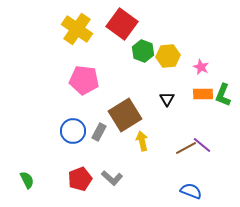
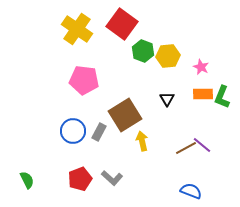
green L-shape: moved 1 px left, 2 px down
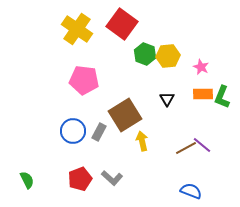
green hexagon: moved 2 px right, 3 px down
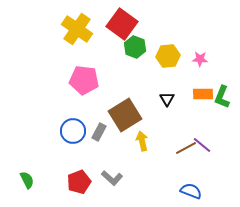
green hexagon: moved 10 px left, 7 px up
pink star: moved 1 px left, 8 px up; rotated 21 degrees counterclockwise
red pentagon: moved 1 px left, 3 px down
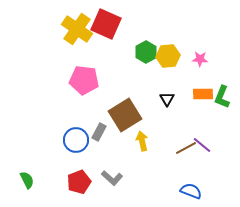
red square: moved 16 px left; rotated 12 degrees counterclockwise
green hexagon: moved 11 px right, 5 px down; rotated 10 degrees clockwise
blue circle: moved 3 px right, 9 px down
